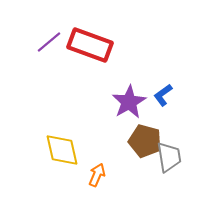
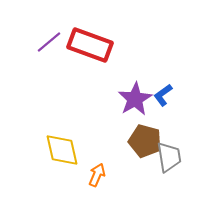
purple star: moved 6 px right, 3 px up
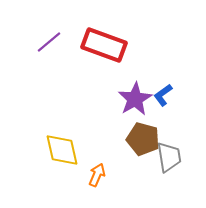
red rectangle: moved 14 px right
brown pentagon: moved 2 px left, 2 px up
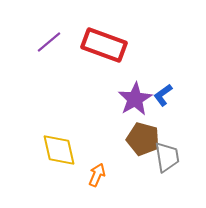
yellow diamond: moved 3 px left
gray trapezoid: moved 2 px left
